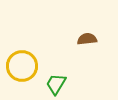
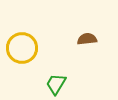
yellow circle: moved 18 px up
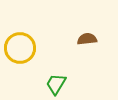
yellow circle: moved 2 px left
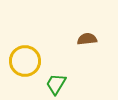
yellow circle: moved 5 px right, 13 px down
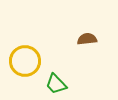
green trapezoid: rotated 75 degrees counterclockwise
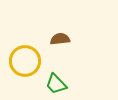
brown semicircle: moved 27 px left
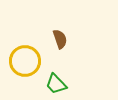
brown semicircle: rotated 78 degrees clockwise
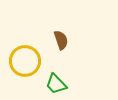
brown semicircle: moved 1 px right, 1 px down
